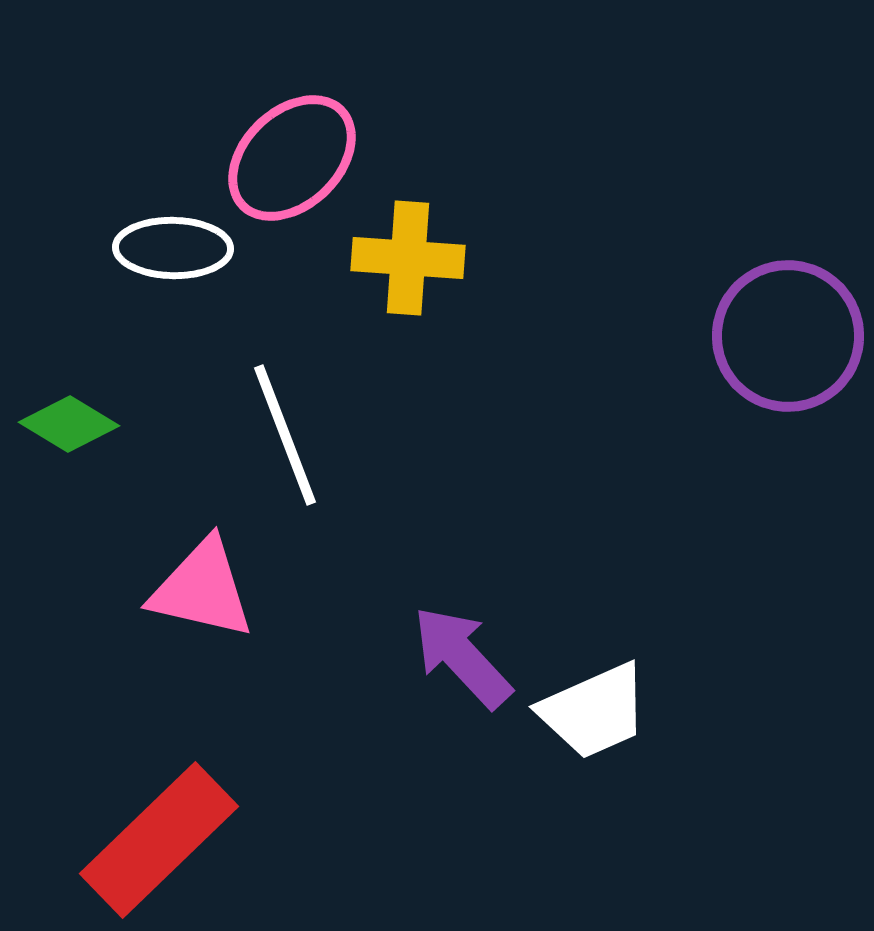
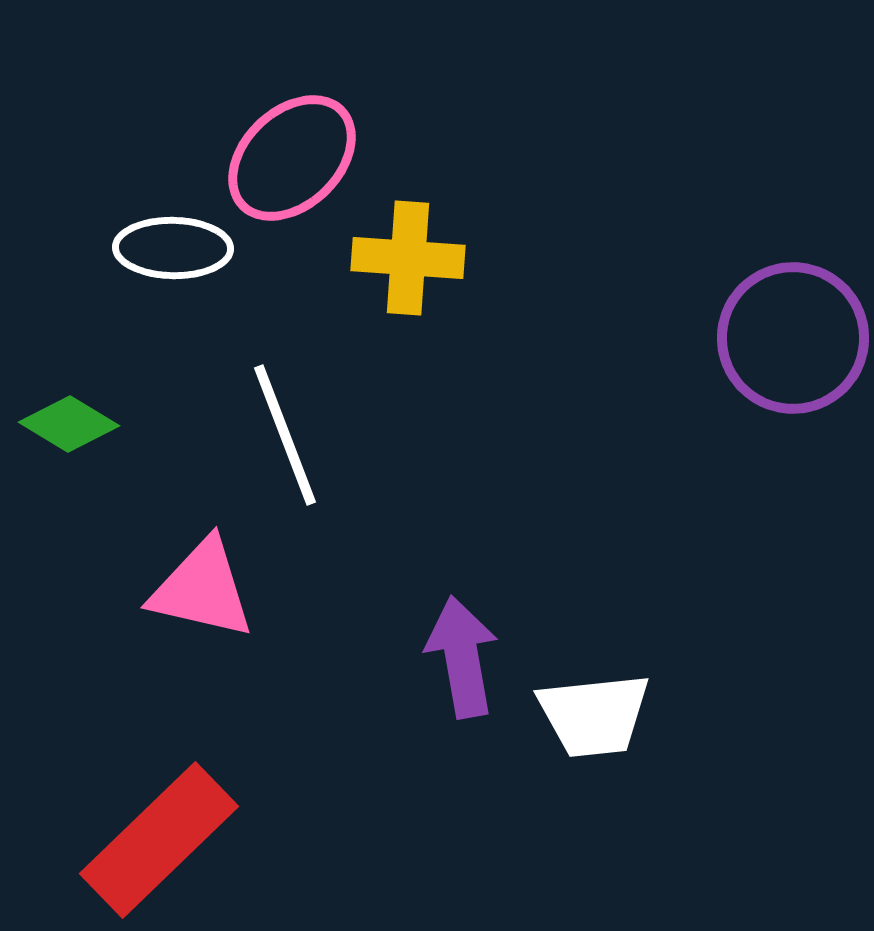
purple circle: moved 5 px right, 2 px down
purple arrow: rotated 33 degrees clockwise
white trapezoid: moved 4 px down; rotated 18 degrees clockwise
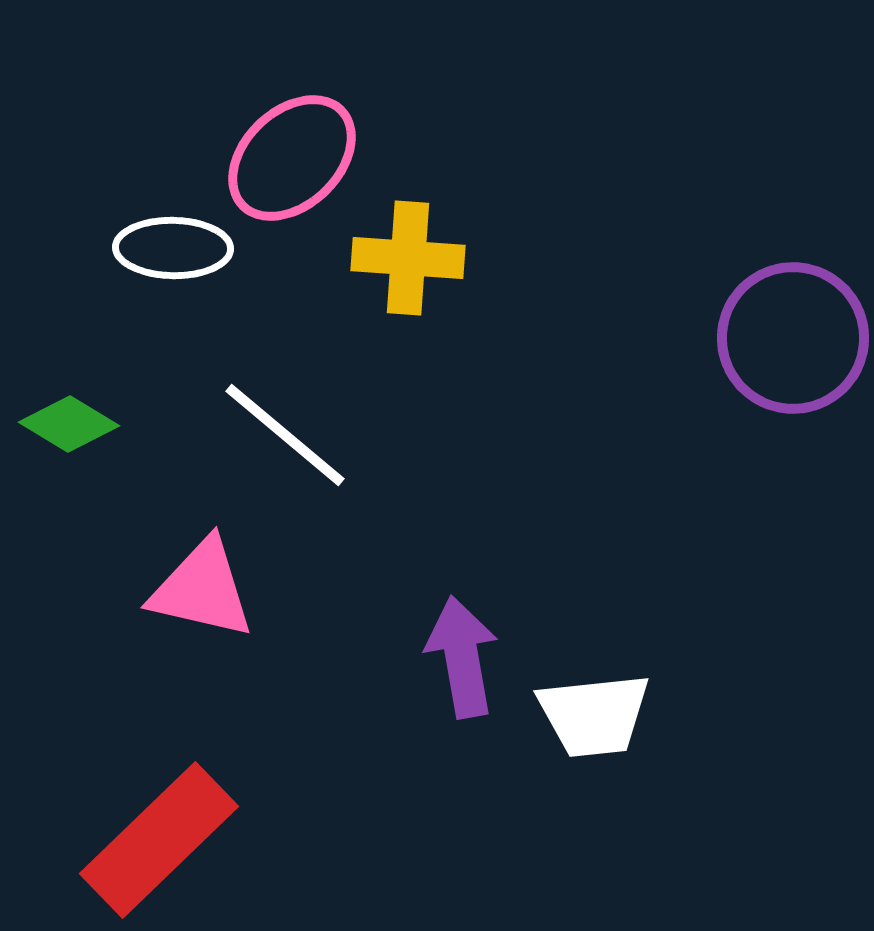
white line: rotated 29 degrees counterclockwise
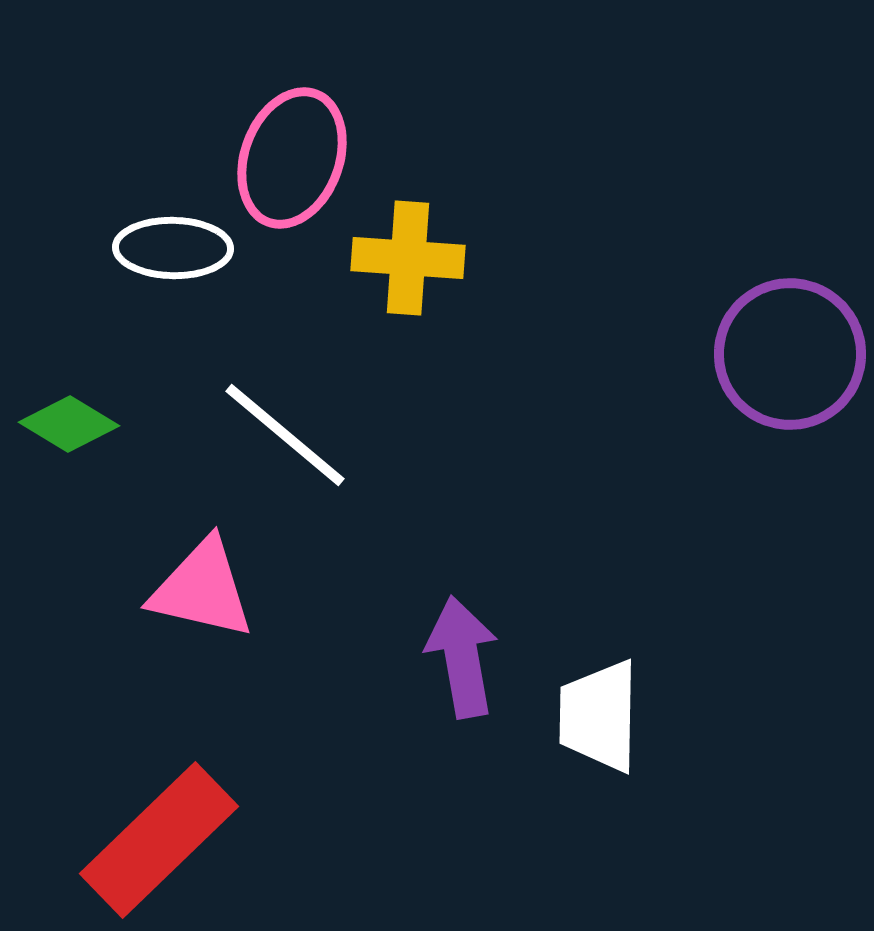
pink ellipse: rotated 26 degrees counterclockwise
purple circle: moved 3 px left, 16 px down
white trapezoid: moved 5 px right, 1 px down; rotated 97 degrees clockwise
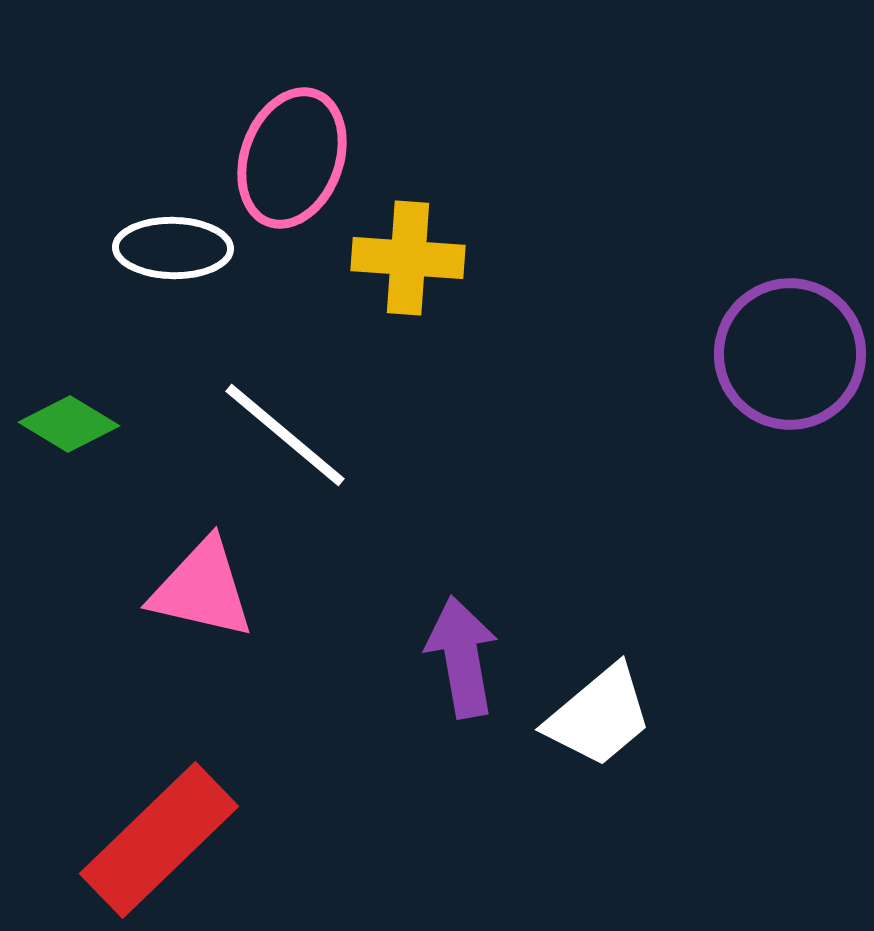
white trapezoid: rotated 131 degrees counterclockwise
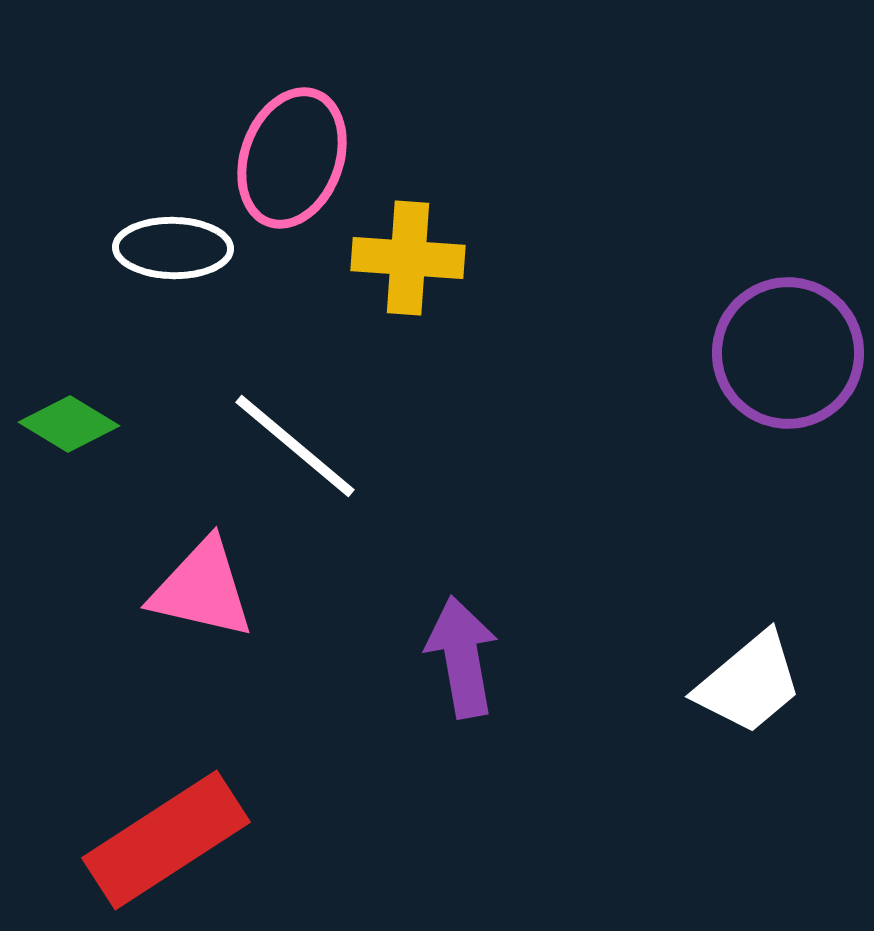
purple circle: moved 2 px left, 1 px up
white line: moved 10 px right, 11 px down
white trapezoid: moved 150 px right, 33 px up
red rectangle: moved 7 px right; rotated 11 degrees clockwise
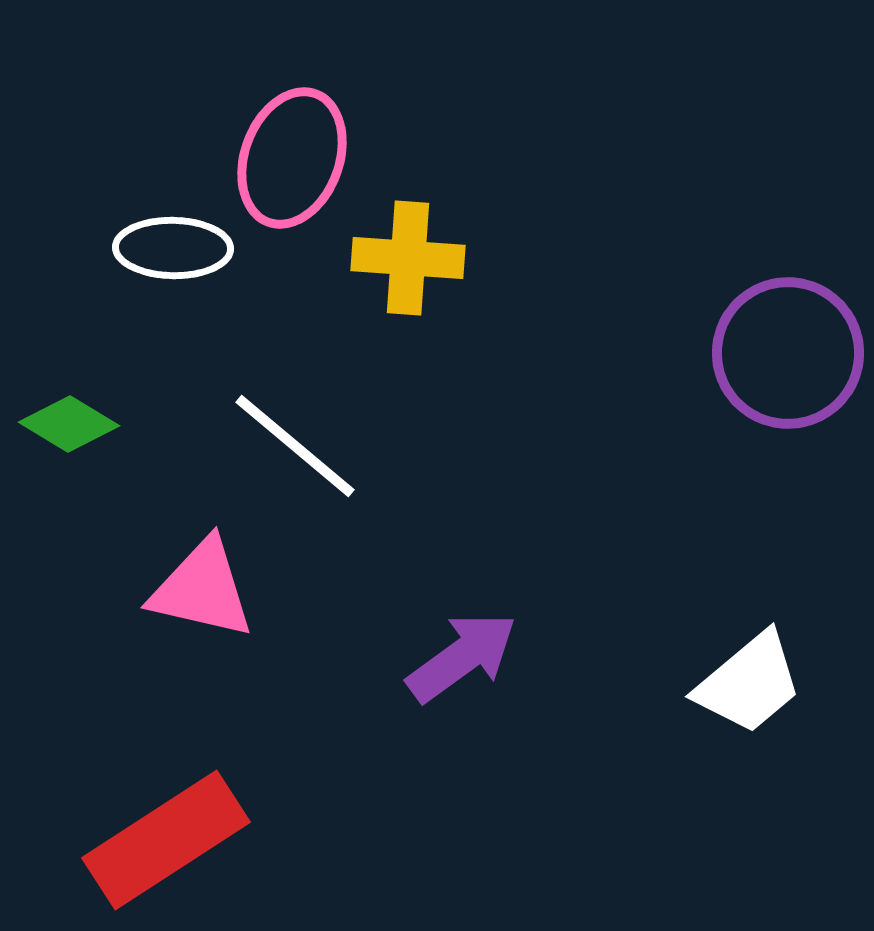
purple arrow: rotated 64 degrees clockwise
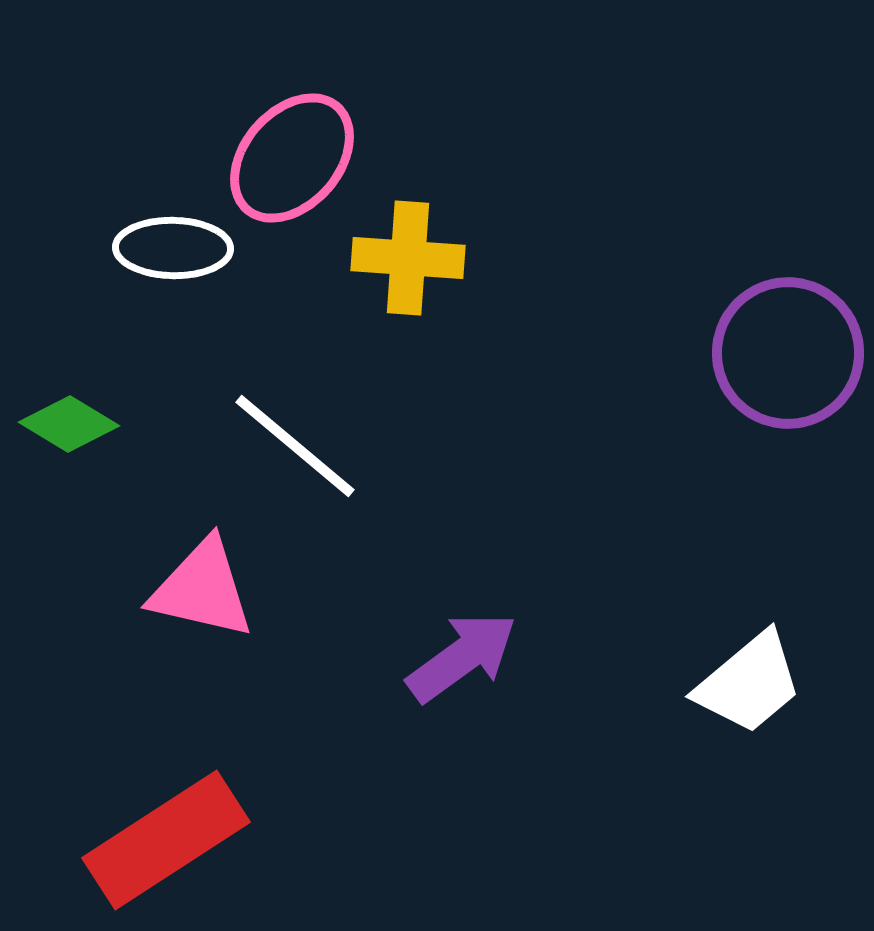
pink ellipse: rotated 21 degrees clockwise
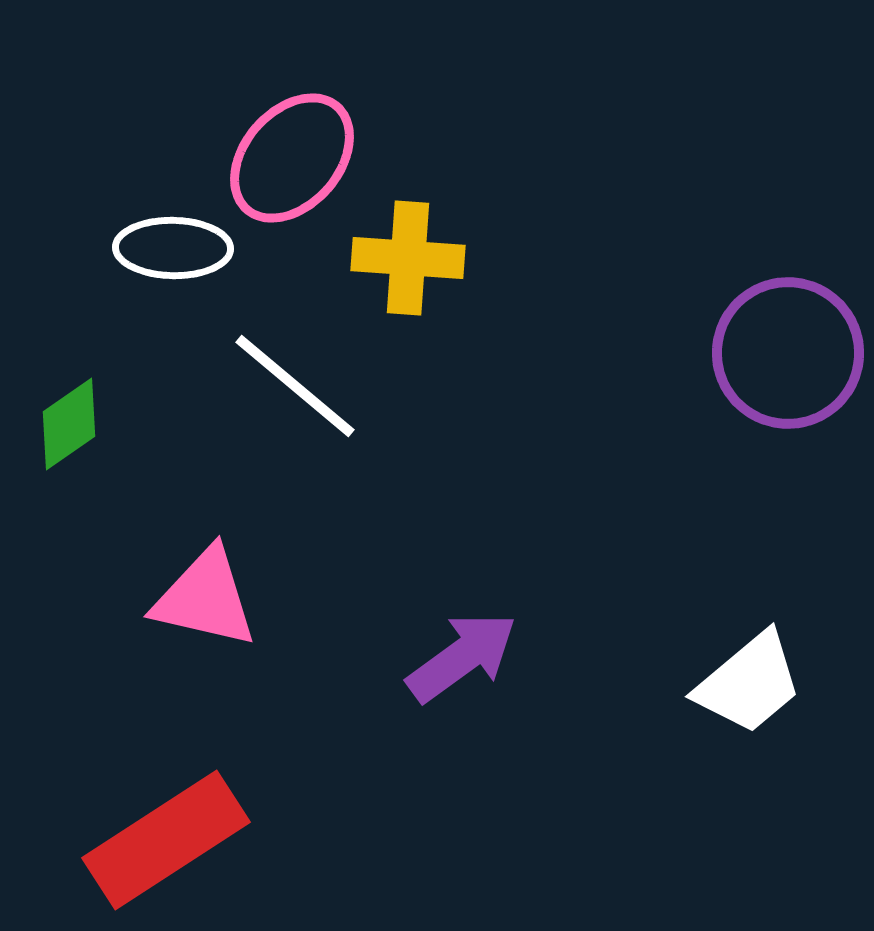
green diamond: rotated 66 degrees counterclockwise
white line: moved 60 px up
pink triangle: moved 3 px right, 9 px down
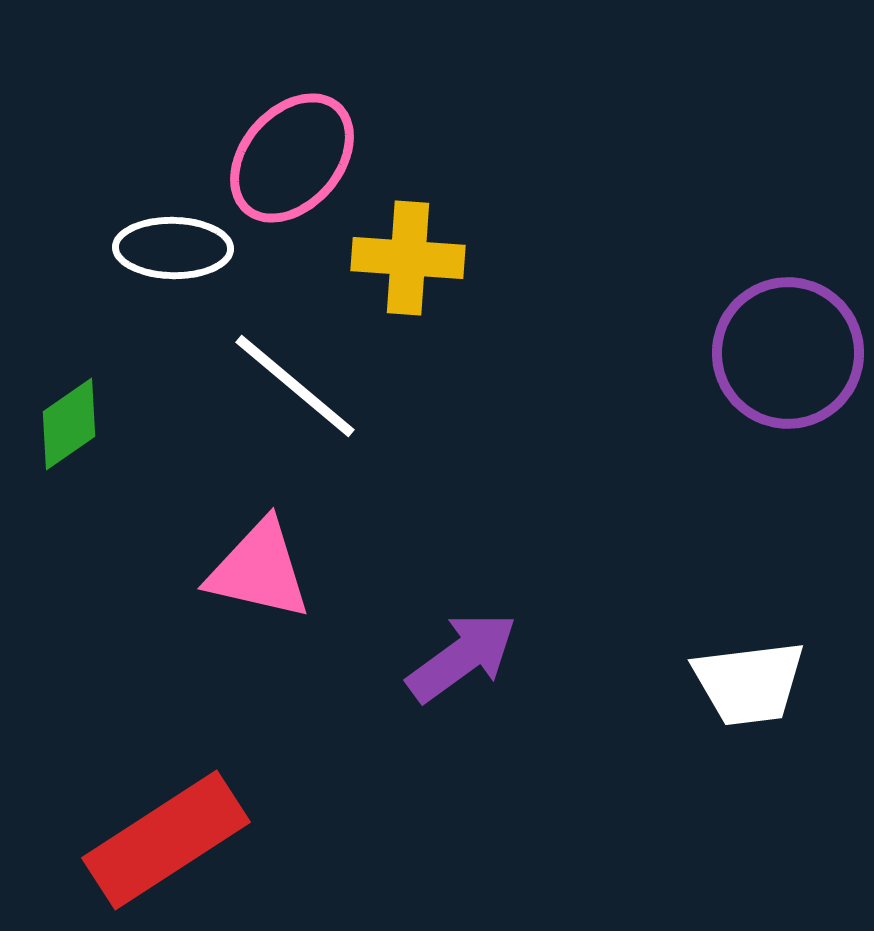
pink triangle: moved 54 px right, 28 px up
white trapezoid: rotated 33 degrees clockwise
